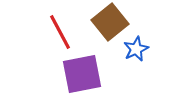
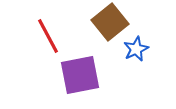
red line: moved 12 px left, 4 px down
purple square: moved 2 px left, 1 px down
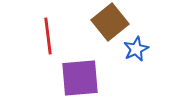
red line: rotated 21 degrees clockwise
purple square: moved 3 px down; rotated 6 degrees clockwise
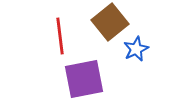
red line: moved 12 px right
purple square: moved 4 px right, 1 px down; rotated 6 degrees counterclockwise
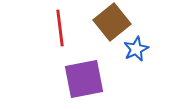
brown square: moved 2 px right
red line: moved 8 px up
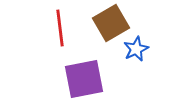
brown square: moved 1 px left, 1 px down; rotated 9 degrees clockwise
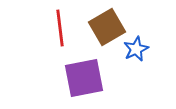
brown square: moved 4 px left, 4 px down
purple square: moved 1 px up
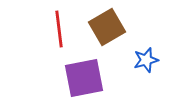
red line: moved 1 px left, 1 px down
blue star: moved 10 px right, 11 px down; rotated 10 degrees clockwise
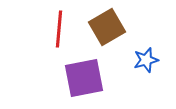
red line: rotated 12 degrees clockwise
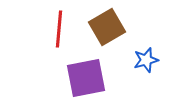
purple square: moved 2 px right
